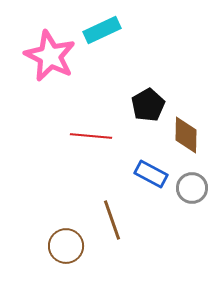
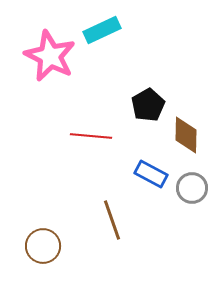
brown circle: moved 23 px left
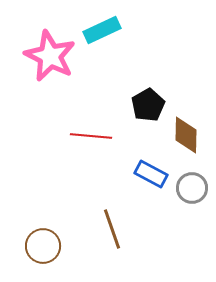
brown line: moved 9 px down
